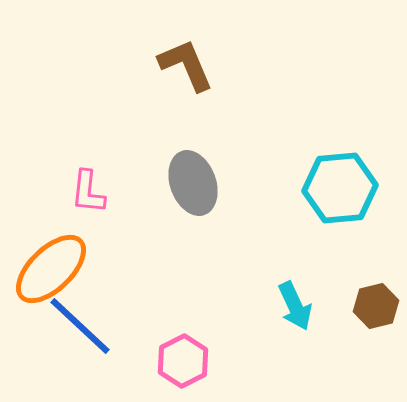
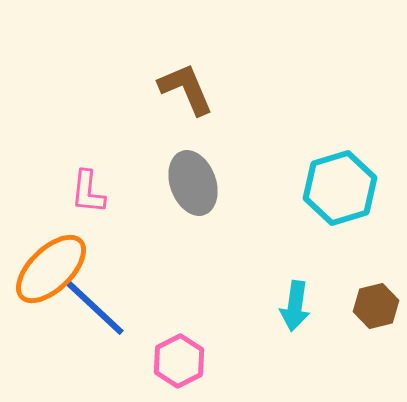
brown L-shape: moved 24 px down
cyan hexagon: rotated 12 degrees counterclockwise
cyan arrow: rotated 33 degrees clockwise
blue line: moved 14 px right, 19 px up
pink hexagon: moved 4 px left
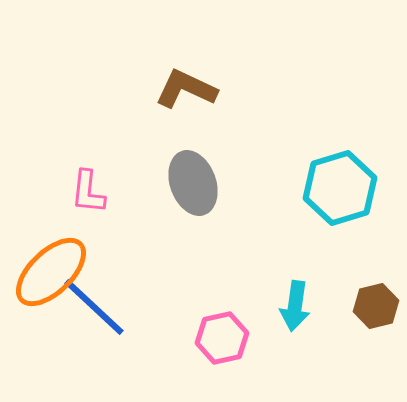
brown L-shape: rotated 42 degrees counterclockwise
orange ellipse: moved 3 px down
pink hexagon: moved 43 px right, 23 px up; rotated 15 degrees clockwise
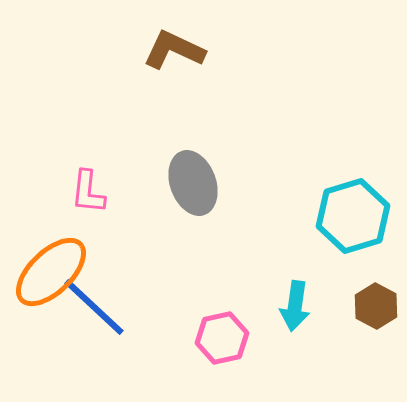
brown L-shape: moved 12 px left, 39 px up
cyan hexagon: moved 13 px right, 28 px down
brown hexagon: rotated 18 degrees counterclockwise
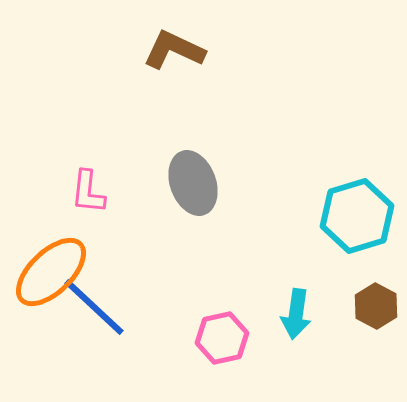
cyan hexagon: moved 4 px right
cyan arrow: moved 1 px right, 8 px down
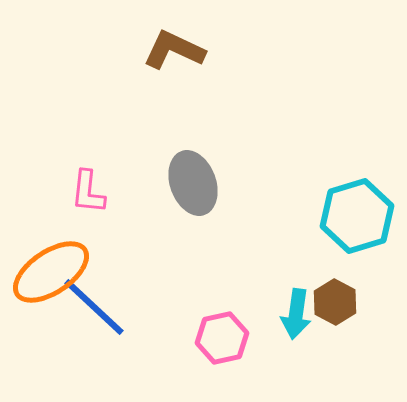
orange ellipse: rotated 10 degrees clockwise
brown hexagon: moved 41 px left, 4 px up
